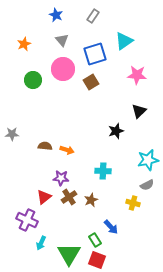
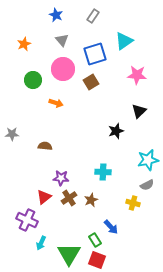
orange arrow: moved 11 px left, 47 px up
cyan cross: moved 1 px down
brown cross: moved 1 px down
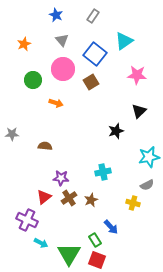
blue square: rotated 35 degrees counterclockwise
cyan star: moved 1 px right, 3 px up
cyan cross: rotated 14 degrees counterclockwise
cyan arrow: rotated 88 degrees counterclockwise
